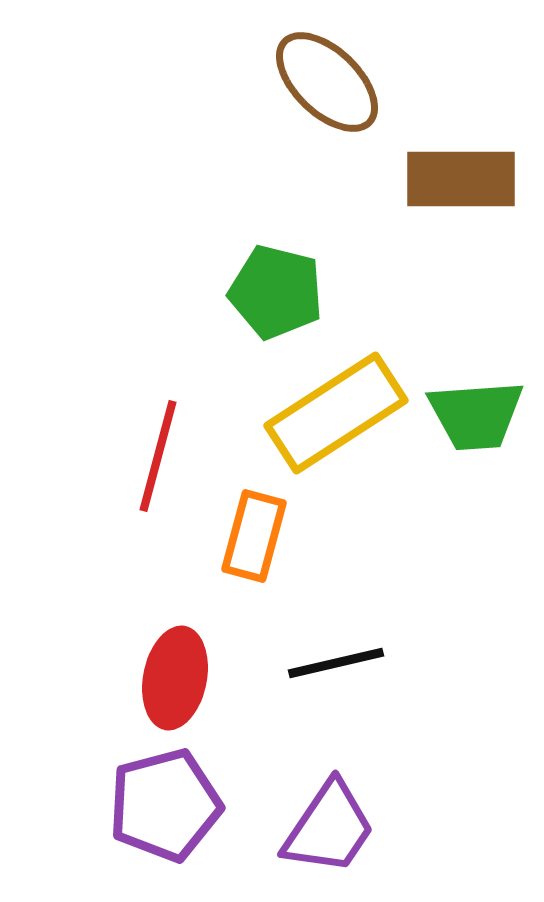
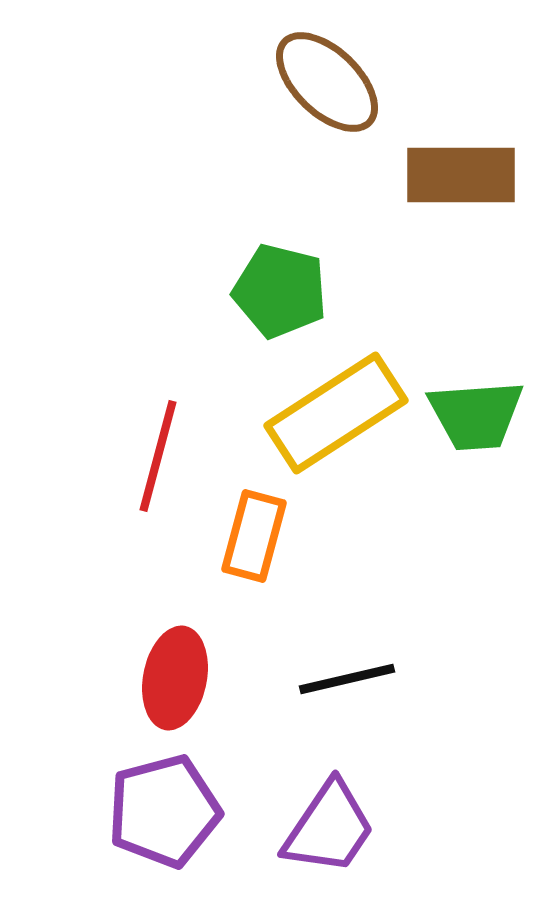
brown rectangle: moved 4 px up
green pentagon: moved 4 px right, 1 px up
black line: moved 11 px right, 16 px down
purple pentagon: moved 1 px left, 6 px down
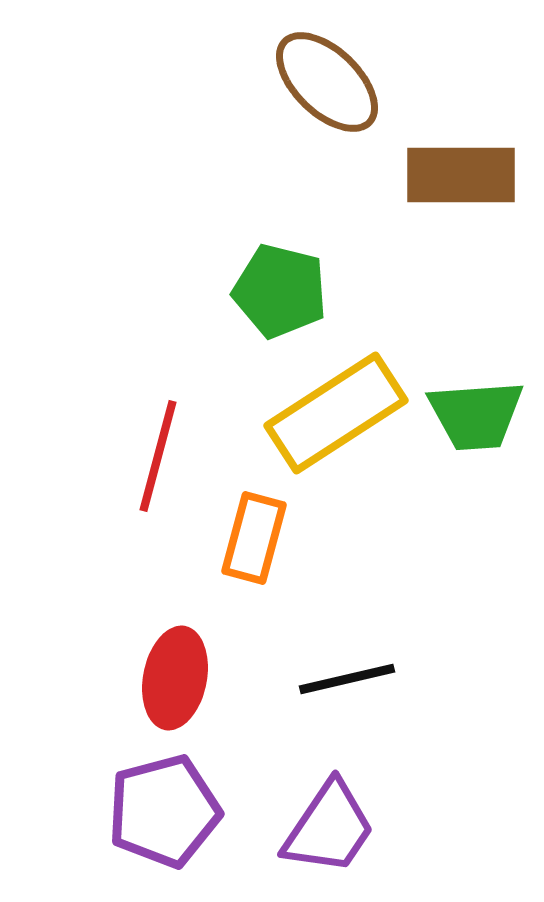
orange rectangle: moved 2 px down
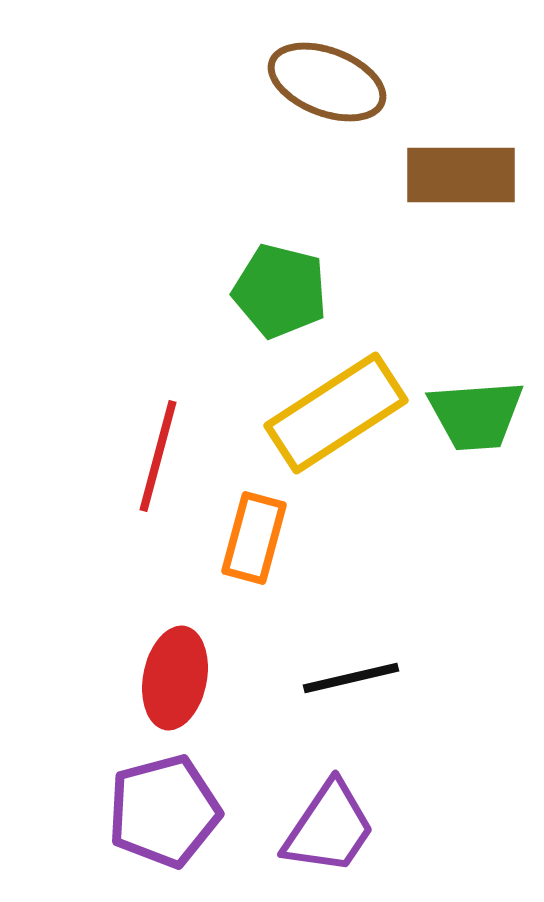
brown ellipse: rotated 23 degrees counterclockwise
black line: moved 4 px right, 1 px up
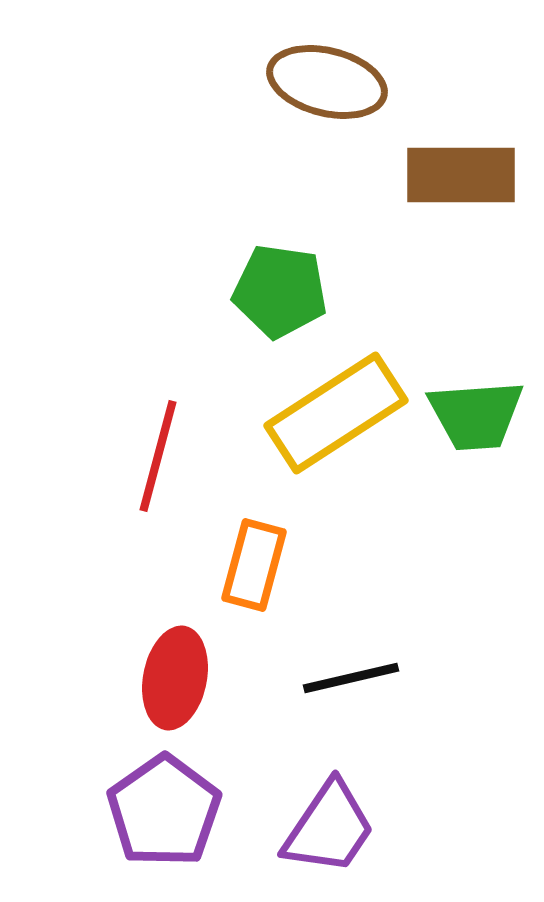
brown ellipse: rotated 7 degrees counterclockwise
green pentagon: rotated 6 degrees counterclockwise
orange rectangle: moved 27 px down
purple pentagon: rotated 20 degrees counterclockwise
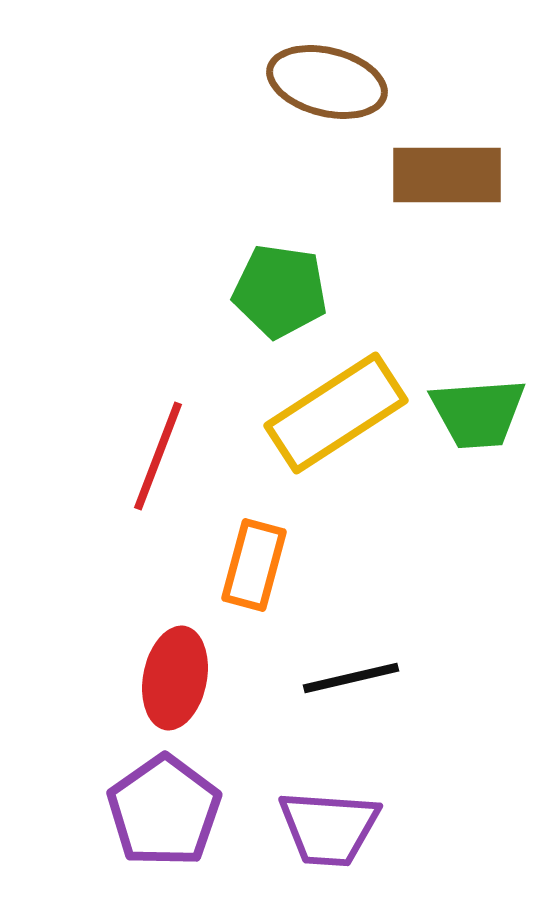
brown rectangle: moved 14 px left
green trapezoid: moved 2 px right, 2 px up
red line: rotated 6 degrees clockwise
purple trapezoid: rotated 60 degrees clockwise
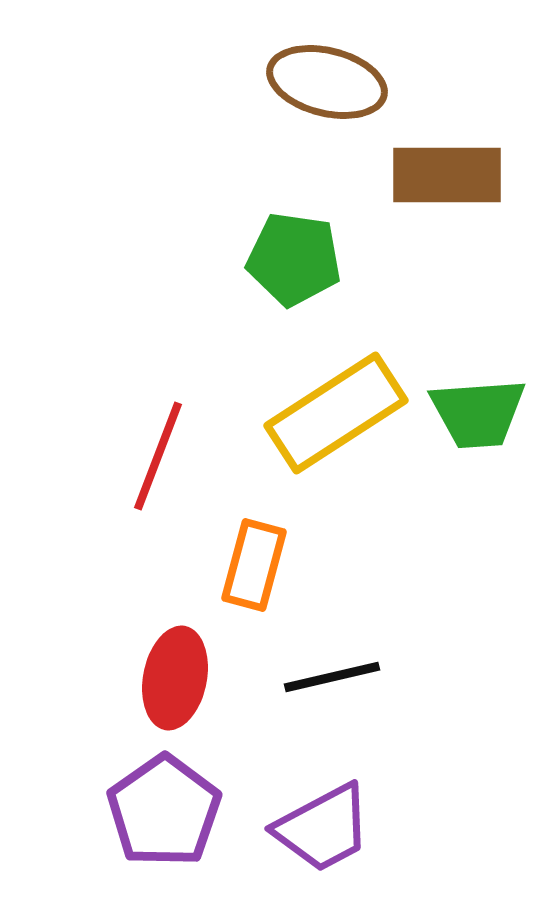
green pentagon: moved 14 px right, 32 px up
black line: moved 19 px left, 1 px up
purple trapezoid: moved 6 px left; rotated 32 degrees counterclockwise
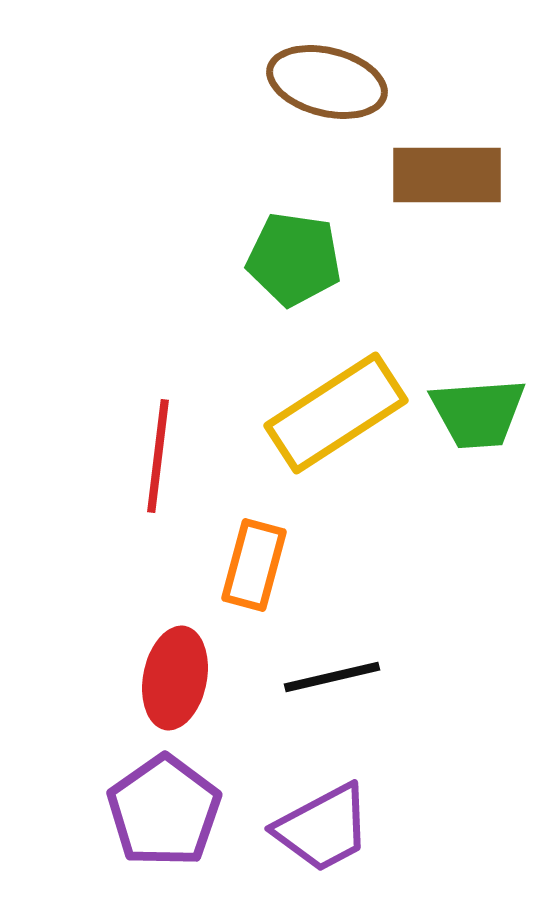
red line: rotated 14 degrees counterclockwise
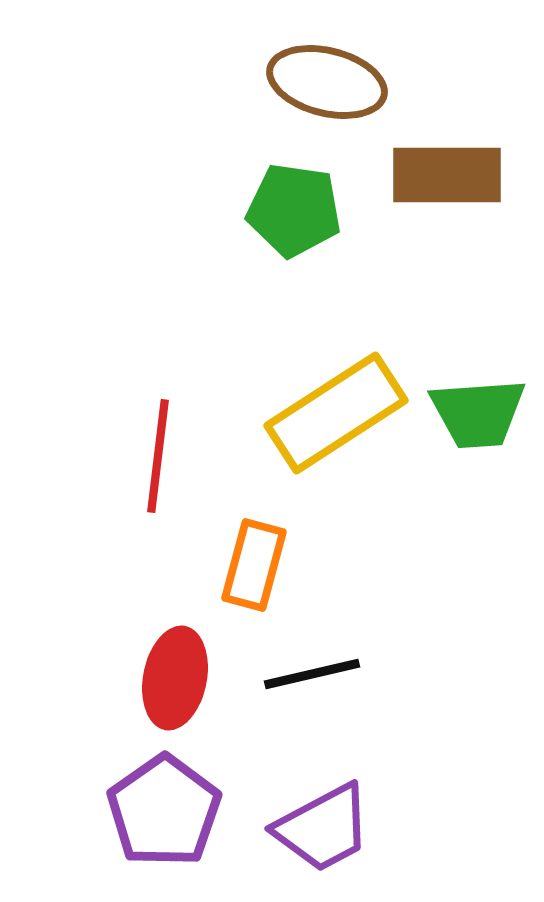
green pentagon: moved 49 px up
black line: moved 20 px left, 3 px up
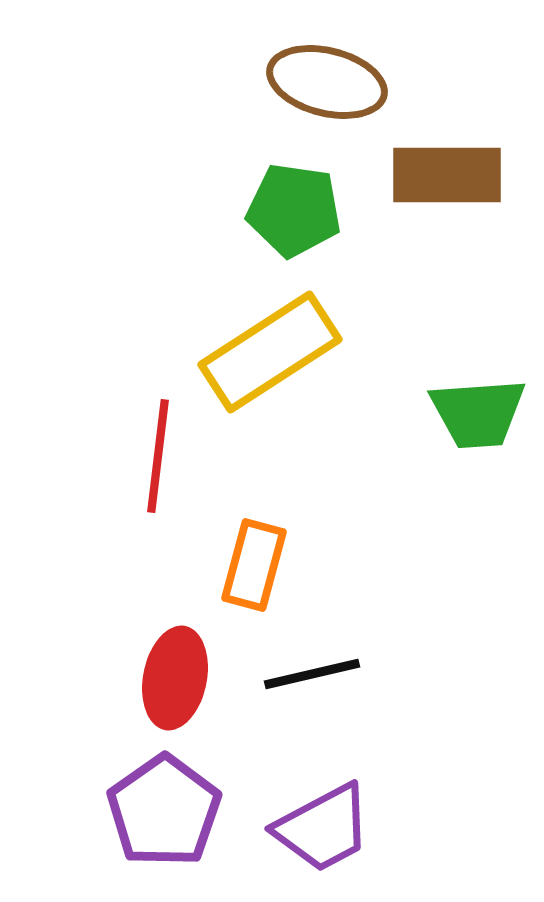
yellow rectangle: moved 66 px left, 61 px up
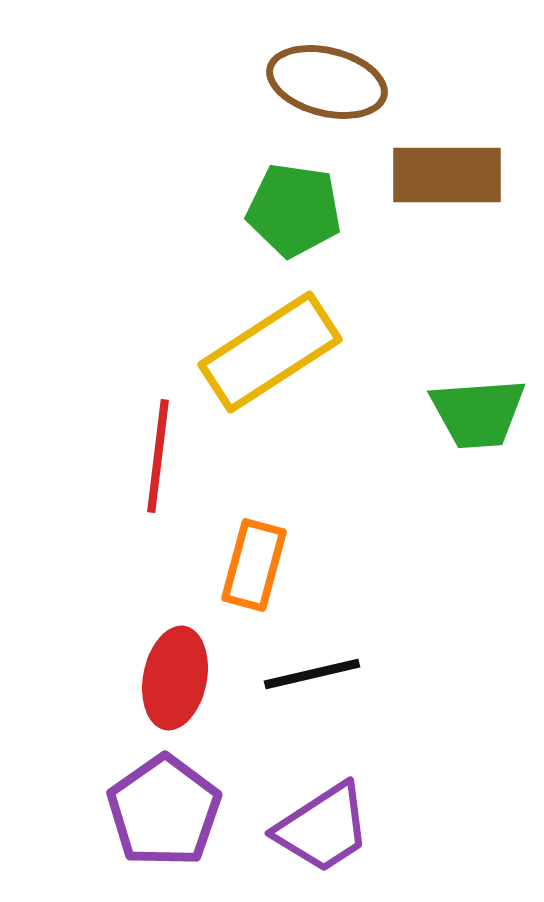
purple trapezoid: rotated 5 degrees counterclockwise
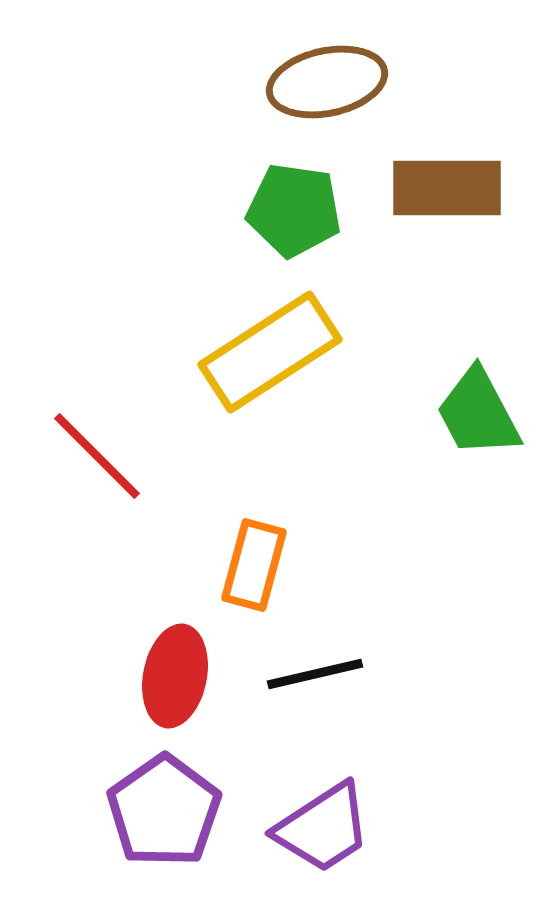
brown ellipse: rotated 26 degrees counterclockwise
brown rectangle: moved 13 px down
green trapezoid: rotated 66 degrees clockwise
red line: moved 61 px left; rotated 52 degrees counterclockwise
black line: moved 3 px right
red ellipse: moved 2 px up
